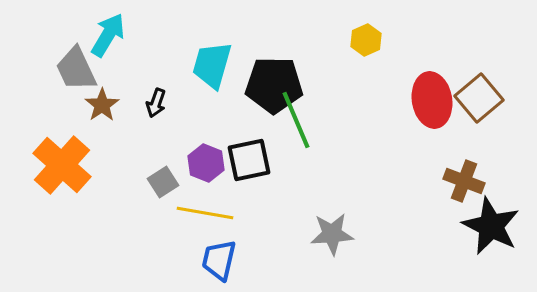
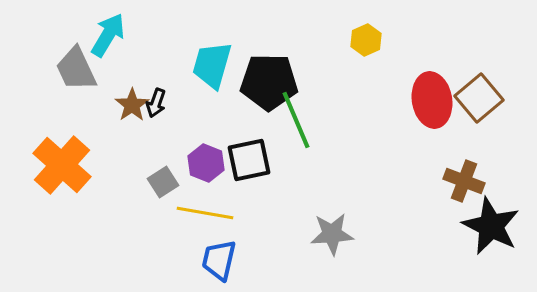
black pentagon: moved 5 px left, 3 px up
brown star: moved 30 px right
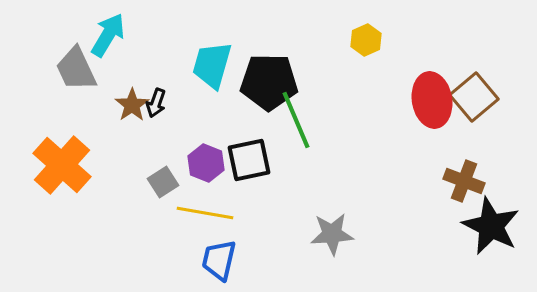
brown square: moved 5 px left, 1 px up
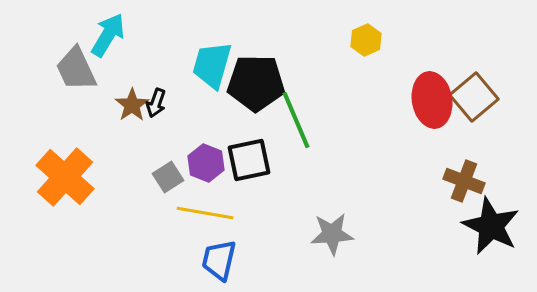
black pentagon: moved 13 px left, 1 px down
orange cross: moved 3 px right, 12 px down
gray square: moved 5 px right, 5 px up
